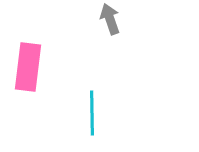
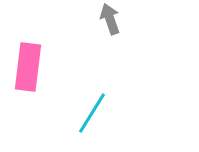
cyan line: rotated 33 degrees clockwise
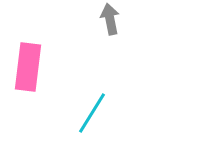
gray arrow: rotated 8 degrees clockwise
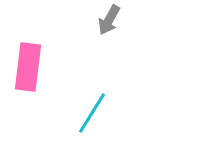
gray arrow: moved 1 px left, 1 px down; rotated 140 degrees counterclockwise
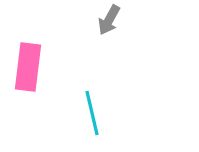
cyan line: rotated 45 degrees counterclockwise
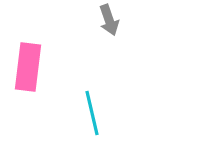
gray arrow: rotated 48 degrees counterclockwise
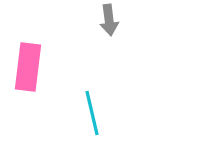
gray arrow: rotated 12 degrees clockwise
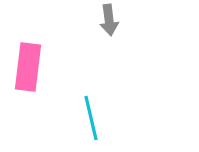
cyan line: moved 1 px left, 5 px down
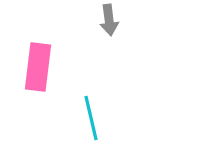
pink rectangle: moved 10 px right
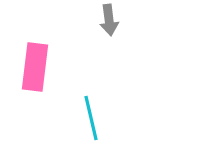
pink rectangle: moved 3 px left
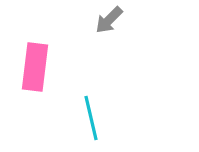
gray arrow: rotated 52 degrees clockwise
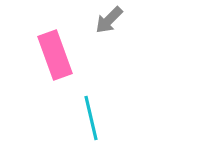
pink rectangle: moved 20 px right, 12 px up; rotated 27 degrees counterclockwise
